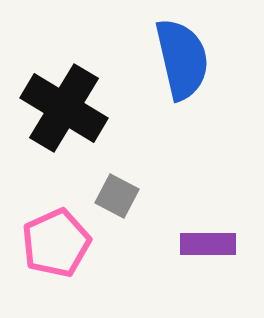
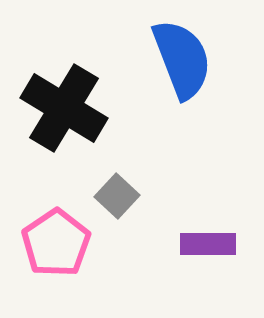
blue semicircle: rotated 8 degrees counterclockwise
gray square: rotated 15 degrees clockwise
pink pentagon: rotated 10 degrees counterclockwise
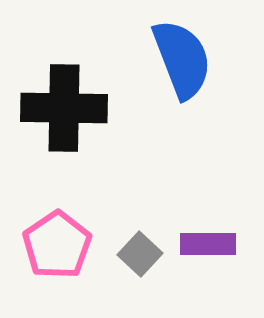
black cross: rotated 30 degrees counterclockwise
gray square: moved 23 px right, 58 px down
pink pentagon: moved 1 px right, 2 px down
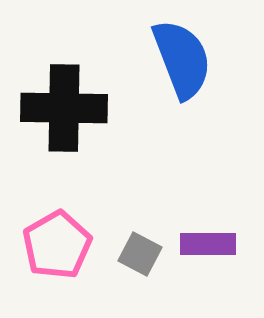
pink pentagon: rotated 4 degrees clockwise
gray square: rotated 15 degrees counterclockwise
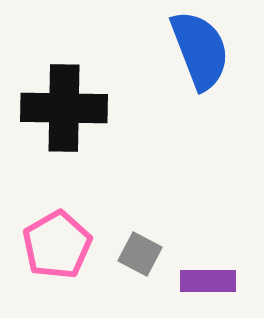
blue semicircle: moved 18 px right, 9 px up
purple rectangle: moved 37 px down
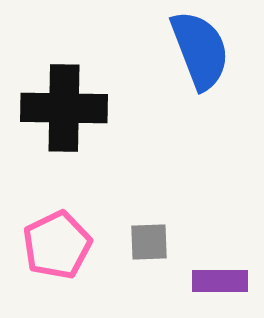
pink pentagon: rotated 4 degrees clockwise
gray square: moved 9 px right, 12 px up; rotated 30 degrees counterclockwise
purple rectangle: moved 12 px right
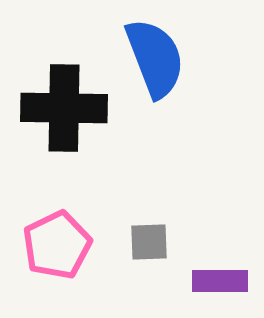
blue semicircle: moved 45 px left, 8 px down
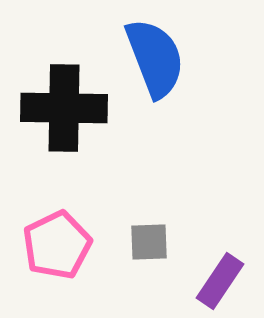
purple rectangle: rotated 56 degrees counterclockwise
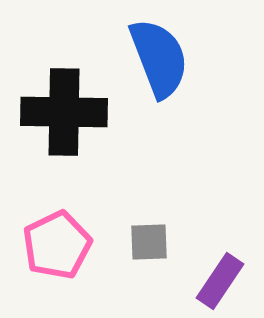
blue semicircle: moved 4 px right
black cross: moved 4 px down
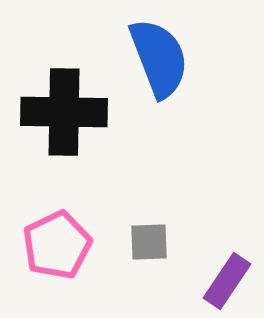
purple rectangle: moved 7 px right
